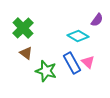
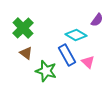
cyan diamond: moved 2 px left, 1 px up
blue rectangle: moved 5 px left, 8 px up
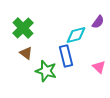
purple semicircle: moved 1 px right, 2 px down
cyan diamond: rotated 45 degrees counterclockwise
blue rectangle: moved 1 px left, 1 px down; rotated 15 degrees clockwise
pink triangle: moved 11 px right, 5 px down
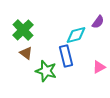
green cross: moved 2 px down
pink triangle: rotated 48 degrees clockwise
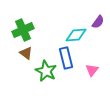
green cross: rotated 20 degrees clockwise
cyan diamond: rotated 10 degrees clockwise
blue rectangle: moved 2 px down
pink triangle: moved 7 px left, 3 px down; rotated 24 degrees counterclockwise
green star: rotated 10 degrees clockwise
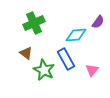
green cross: moved 11 px right, 7 px up
blue rectangle: moved 1 px down; rotated 15 degrees counterclockwise
green star: moved 2 px left, 1 px up
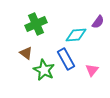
green cross: moved 2 px right, 1 px down
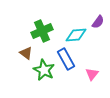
green cross: moved 6 px right, 7 px down
pink triangle: moved 4 px down
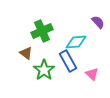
purple semicircle: rotated 80 degrees counterclockwise
cyan diamond: moved 7 px down
blue rectangle: moved 2 px right, 2 px down
green star: rotated 10 degrees clockwise
pink triangle: rotated 24 degrees counterclockwise
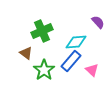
blue rectangle: moved 3 px right; rotated 70 degrees clockwise
pink triangle: moved 4 px up
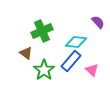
cyan diamond: rotated 10 degrees clockwise
